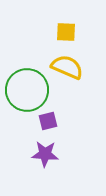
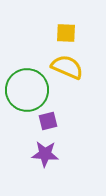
yellow square: moved 1 px down
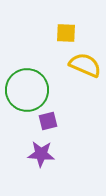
yellow semicircle: moved 18 px right, 2 px up
purple star: moved 4 px left
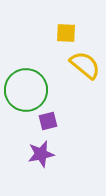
yellow semicircle: rotated 16 degrees clockwise
green circle: moved 1 px left
purple star: rotated 16 degrees counterclockwise
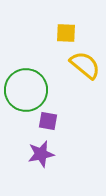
purple square: rotated 24 degrees clockwise
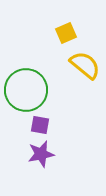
yellow square: rotated 25 degrees counterclockwise
purple square: moved 8 px left, 4 px down
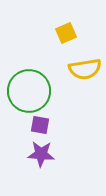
yellow semicircle: moved 4 px down; rotated 132 degrees clockwise
green circle: moved 3 px right, 1 px down
purple star: rotated 16 degrees clockwise
